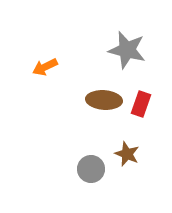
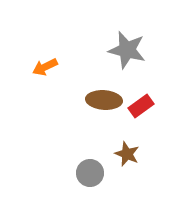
red rectangle: moved 2 px down; rotated 35 degrees clockwise
gray circle: moved 1 px left, 4 px down
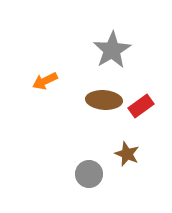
gray star: moved 15 px left; rotated 27 degrees clockwise
orange arrow: moved 14 px down
gray circle: moved 1 px left, 1 px down
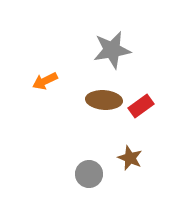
gray star: rotated 21 degrees clockwise
brown star: moved 3 px right, 4 px down
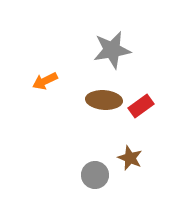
gray circle: moved 6 px right, 1 px down
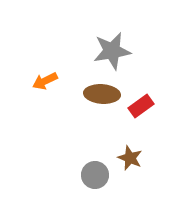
gray star: moved 1 px down
brown ellipse: moved 2 px left, 6 px up
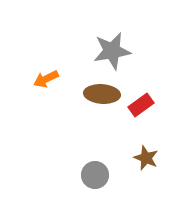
orange arrow: moved 1 px right, 2 px up
red rectangle: moved 1 px up
brown star: moved 16 px right
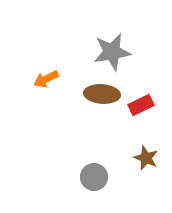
gray star: moved 1 px down
red rectangle: rotated 10 degrees clockwise
gray circle: moved 1 px left, 2 px down
